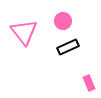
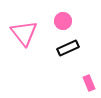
pink triangle: moved 1 px down
black rectangle: moved 1 px down
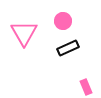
pink triangle: rotated 8 degrees clockwise
pink rectangle: moved 3 px left, 4 px down
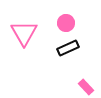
pink circle: moved 3 px right, 2 px down
pink rectangle: rotated 21 degrees counterclockwise
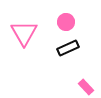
pink circle: moved 1 px up
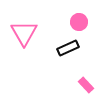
pink circle: moved 13 px right
pink rectangle: moved 2 px up
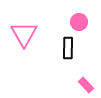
pink triangle: moved 1 px down
black rectangle: rotated 65 degrees counterclockwise
